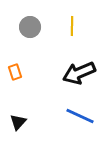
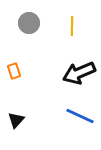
gray circle: moved 1 px left, 4 px up
orange rectangle: moved 1 px left, 1 px up
black triangle: moved 2 px left, 2 px up
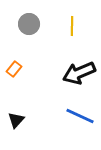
gray circle: moved 1 px down
orange rectangle: moved 2 px up; rotated 56 degrees clockwise
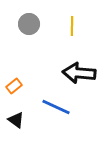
orange rectangle: moved 17 px down; rotated 14 degrees clockwise
black arrow: rotated 28 degrees clockwise
blue line: moved 24 px left, 9 px up
black triangle: rotated 36 degrees counterclockwise
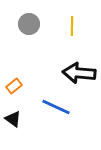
black triangle: moved 3 px left, 1 px up
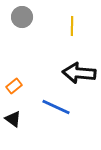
gray circle: moved 7 px left, 7 px up
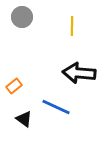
black triangle: moved 11 px right
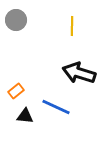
gray circle: moved 6 px left, 3 px down
black arrow: rotated 12 degrees clockwise
orange rectangle: moved 2 px right, 5 px down
black triangle: moved 1 px right, 3 px up; rotated 30 degrees counterclockwise
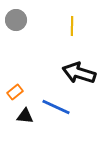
orange rectangle: moved 1 px left, 1 px down
